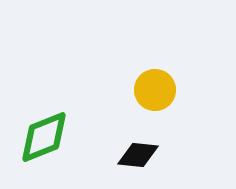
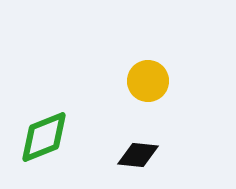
yellow circle: moved 7 px left, 9 px up
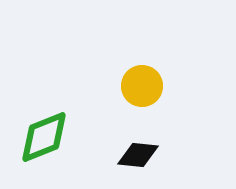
yellow circle: moved 6 px left, 5 px down
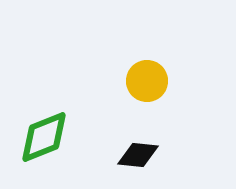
yellow circle: moved 5 px right, 5 px up
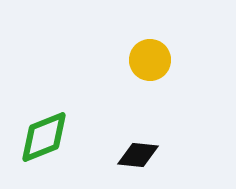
yellow circle: moved 3 px right, 21 px up
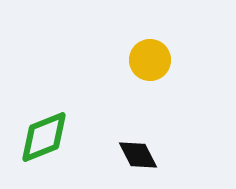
black diamond: rotated 57 degrees clockwise
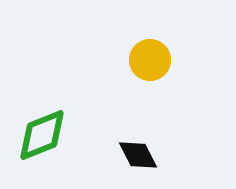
green diamond: moved 2 px left, 2 px up
